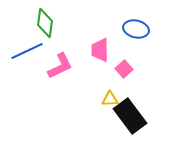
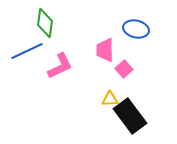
pink trapezoid: moved 5 px right
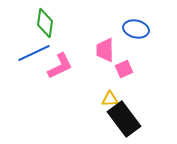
blue line: moved 7 px right, 2 px down
pink square: rotated 18 degrees clockwise
black rectangle: moved 6 px left, 3 px down
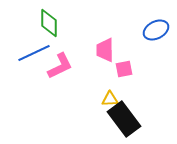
green diamond: moved 4 px right; rotated 8 degrees counterclockwise
blue ellipse: moved 20 px right, 1 px down; rotated 40 degrees counterclockwise
pink square: rotated 12 degrees clockwise
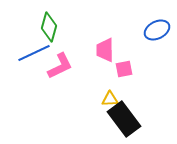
green diamond: moved 4 px down; rotated 16 degrees clockwise
blue ellipse: moved 1 px right
